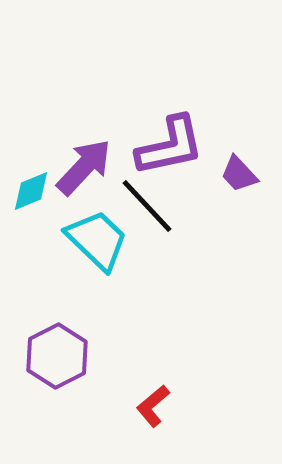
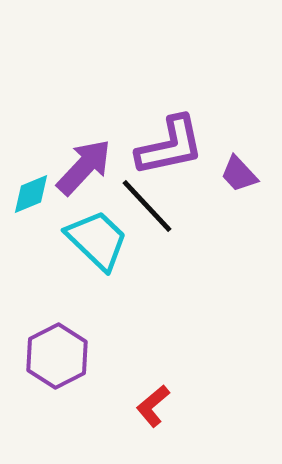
cyan diamond: moved 3 px down
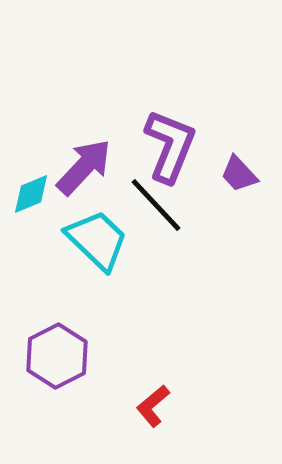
purple L-shape: rotated 56 degrees counterclockwise
black line: moved 9 px right, 1 px up
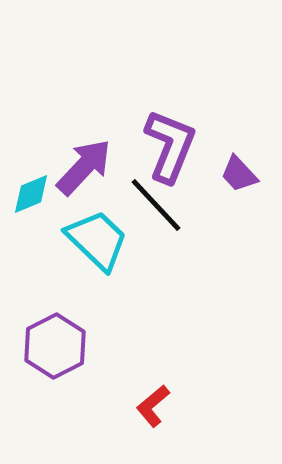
purple hexagon: moved 2 px left, 10 px up
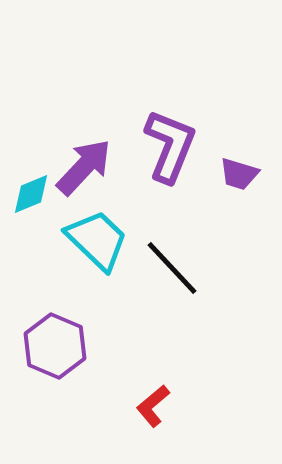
purple trapezoid: rotated 30 degrees counterclockwise
black line: moved 16 px right, 63 px down
purple hexagon: rotated 10 degrees counterclockwise
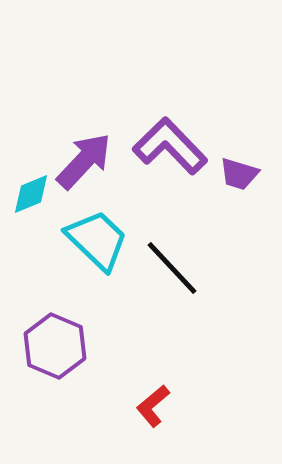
purple L-shape: rotated 66 degrees counterclockwise
purple arrow: moved 6 px up
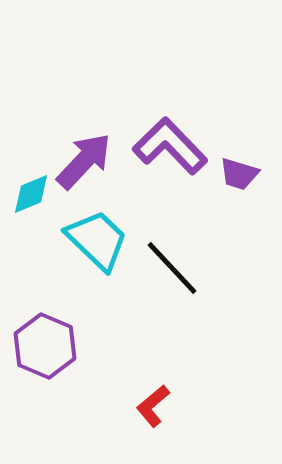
purple hexagon: moved 10 px left
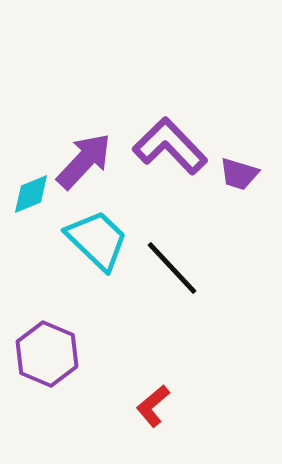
purple hexagon: moved 2 px right, 8 px down
